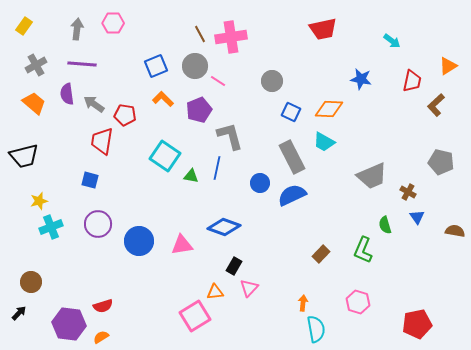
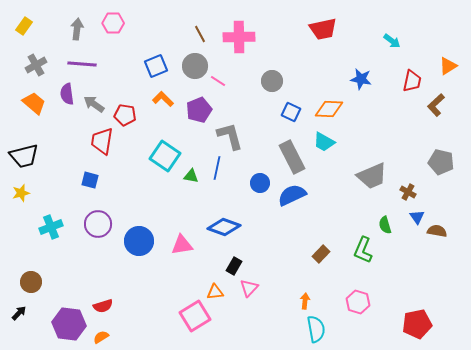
pink cross at (231, 37): moved 8 px right; rotated 8 degrees clockwise
yellow star at (39, 201): moved 18 px left, 8 px up
brown semicircle at (455, 231): moved 18 px left
orange arrow at (303, 303): moved 2 px right, 2 px up
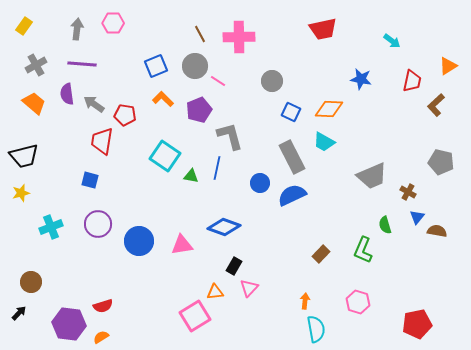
blue triangle at (417, 217): rotated 14 degrees clockwise
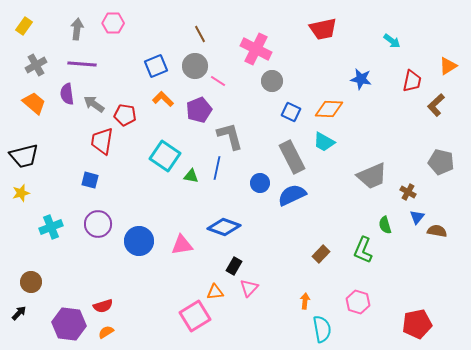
pink cross at (239, 37): moved 17 px right, 12 px down; rotated 28 degrees clockwise
cyan semicircle at (316, 329): moved 6 px right
orange semicircle at (101, 337): moved 5 px right, 5 px up
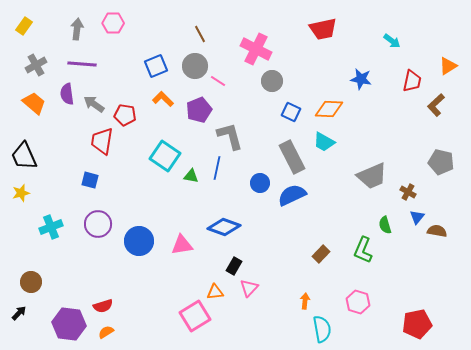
black trapezoid at (24, 156): rotated 80 degrees clockwise
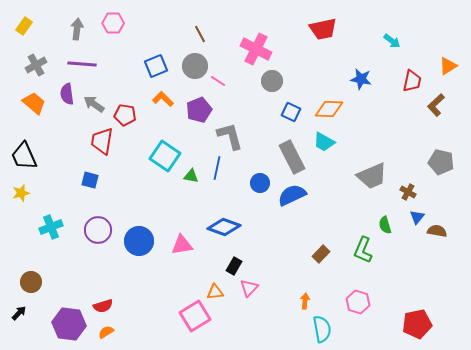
purple circle at (98, 224): moved 6 px down
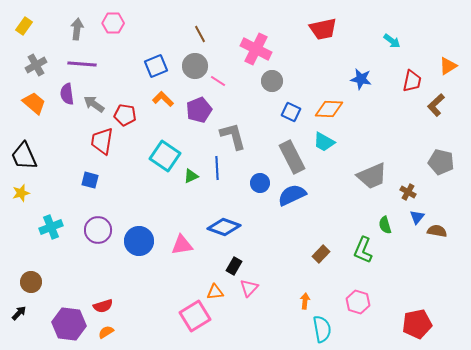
gray L-shape at (230, 136): moved 3 px right
blue line at (217, 168): rotated 15 degrees counterclockwise
green triangle at (191, 176): rotated 35 degrees counterclockwise
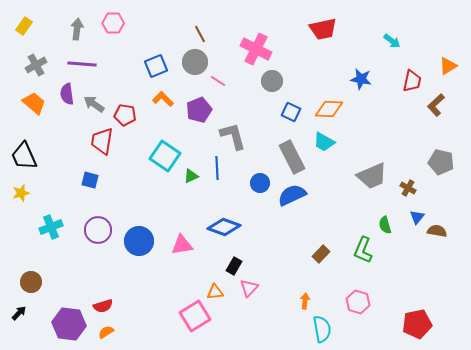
gray circle at (195, 66): moved 4 px up
brown cross at (408, 192): moved 4 px up
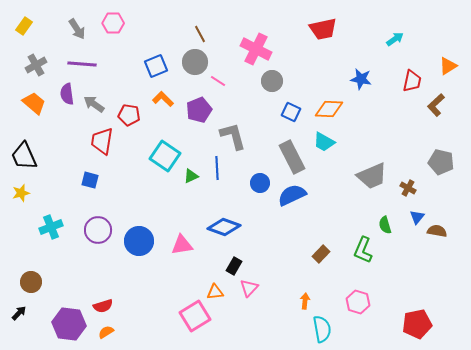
gray arrow at (77, 29): rotated 140 degrees clockwise
cyan arrow at (392, 41): moved 3 px right, 2 px up; rotated 72 degrees counterclockwise
red pentagon at (125, 115): moved 4 px right
